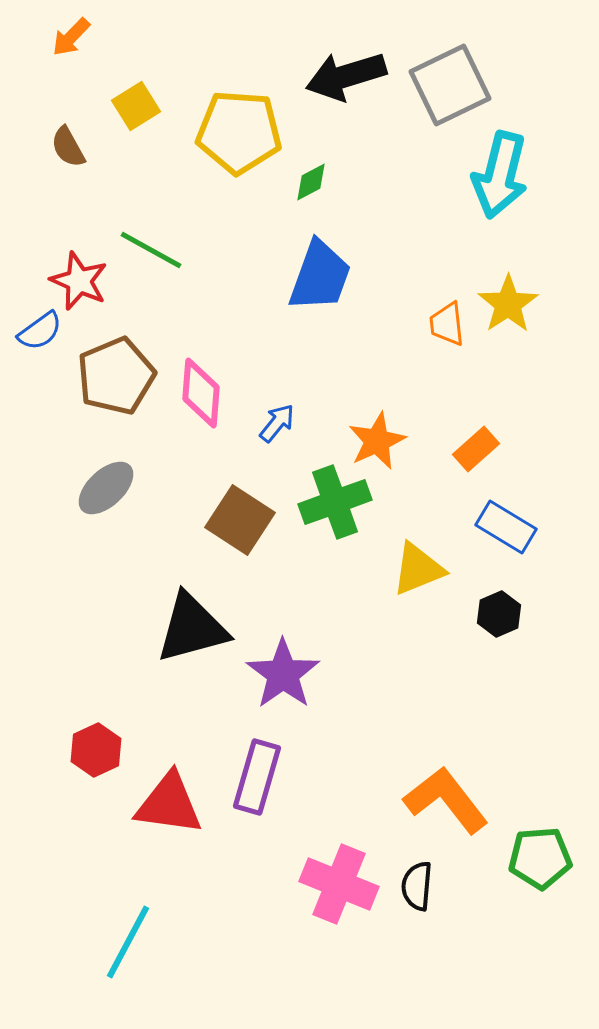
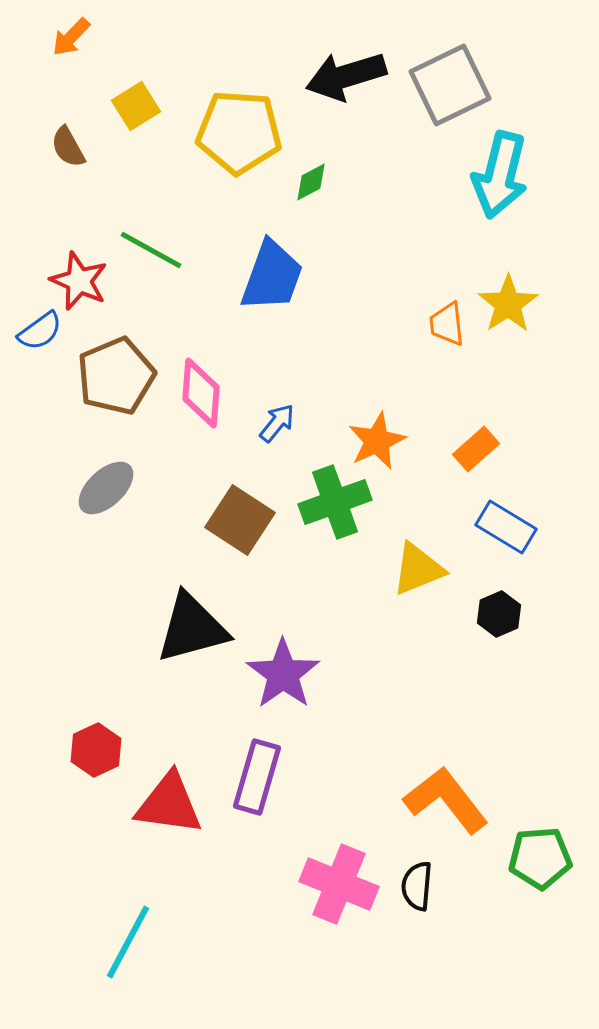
blue trapezoid: moved 48 px left
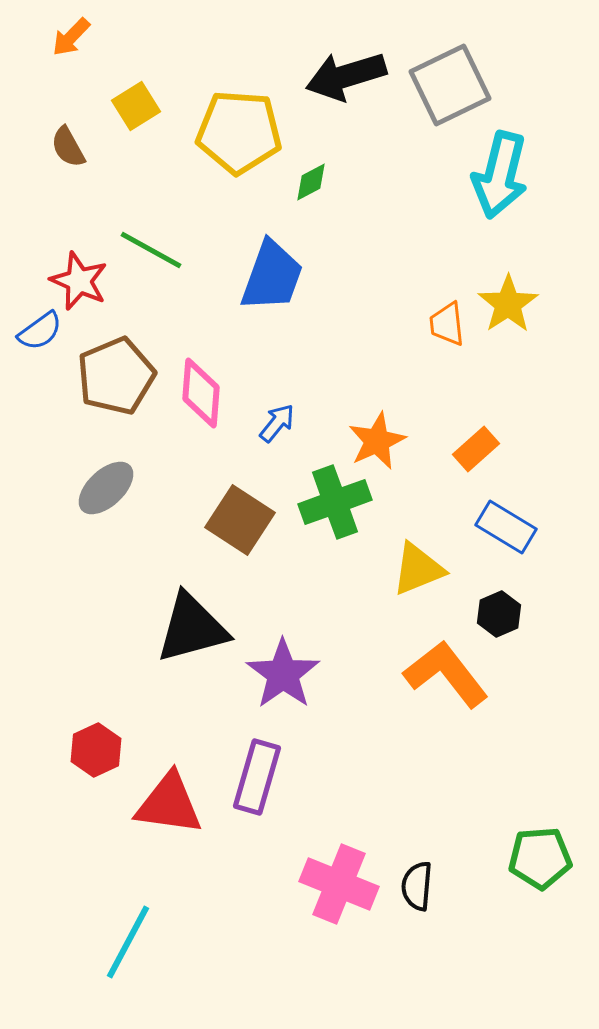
orange L-shape: moved 126 px up
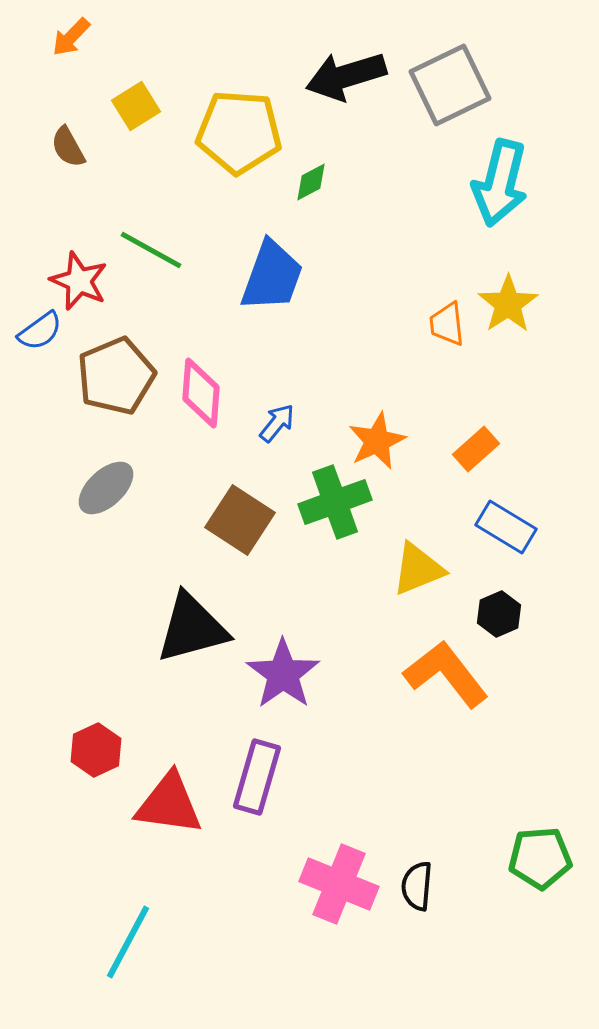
cyan arrow: moved 8 px down
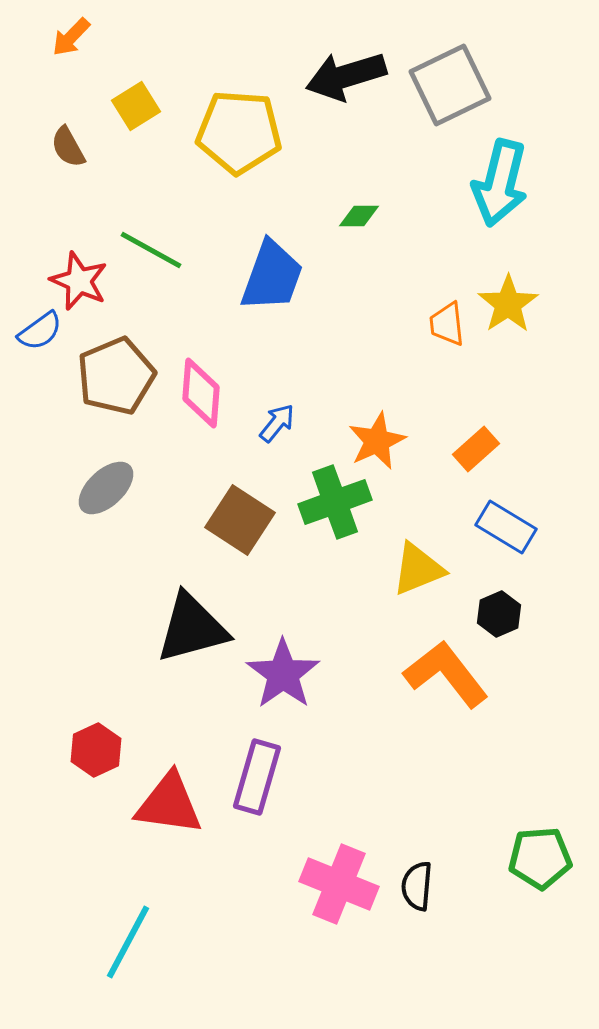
green diamond: moved 48 px right, 34 px down; rotated 27 degrees clockwise
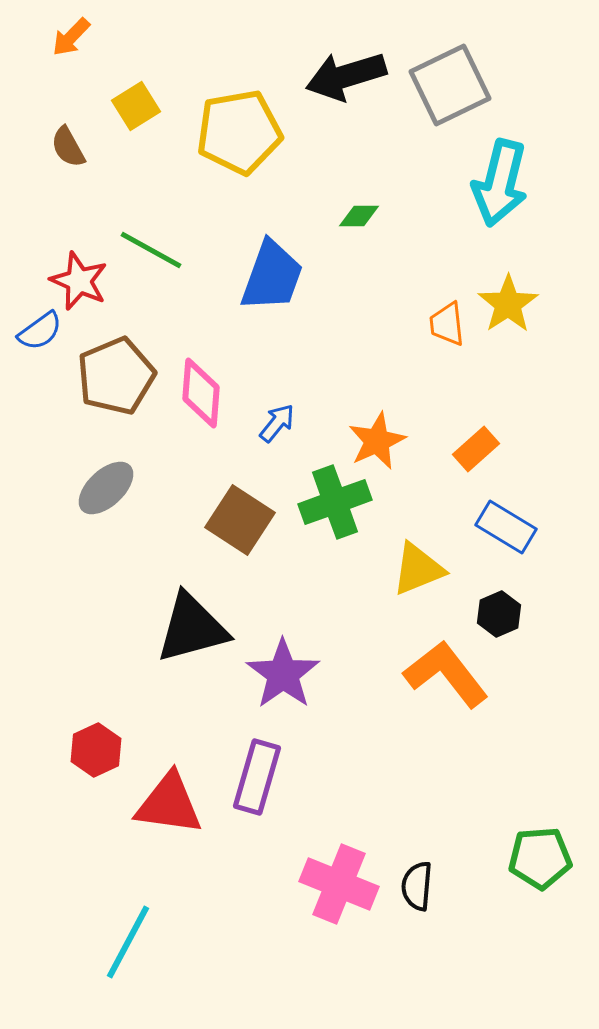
yellow pentagon: rotated 14 degrees counterclockwise
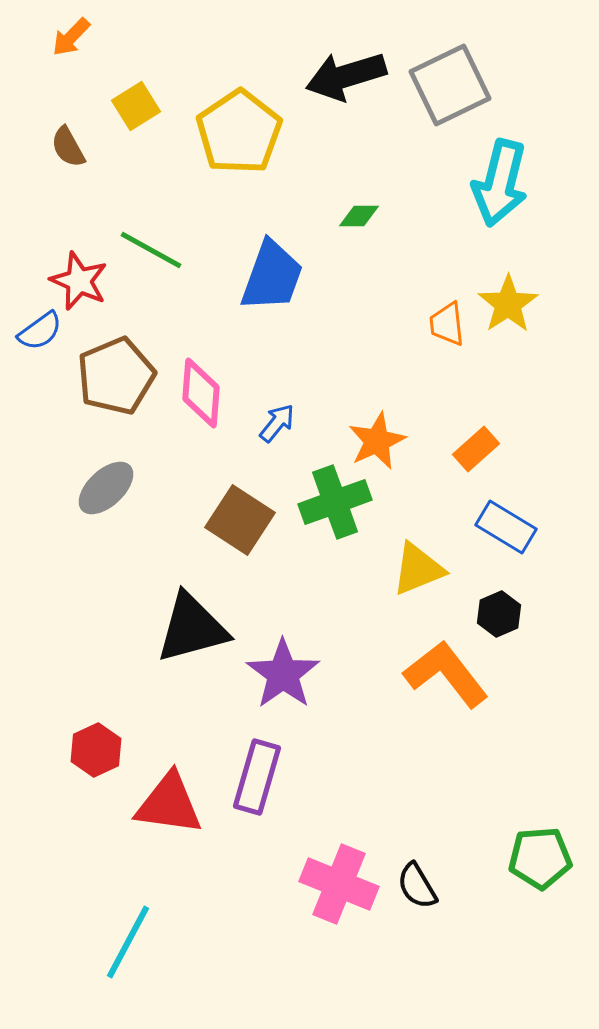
yellow pentagon: rotated 24 degrees counterclockwise
black semicircle: rotated 36 degrees counterclockwise
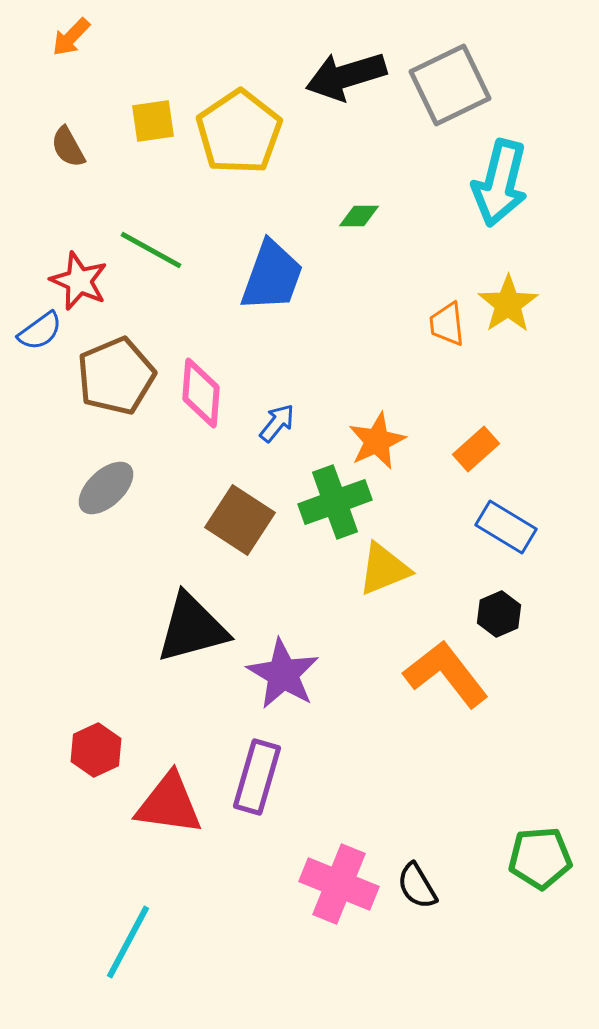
yellow square: moved 17 px right, 15 px down; rotated 24 degrees clockwise
yellow triangle: moved 34 px left
purple star: rotated 6 degrees counterclockwise
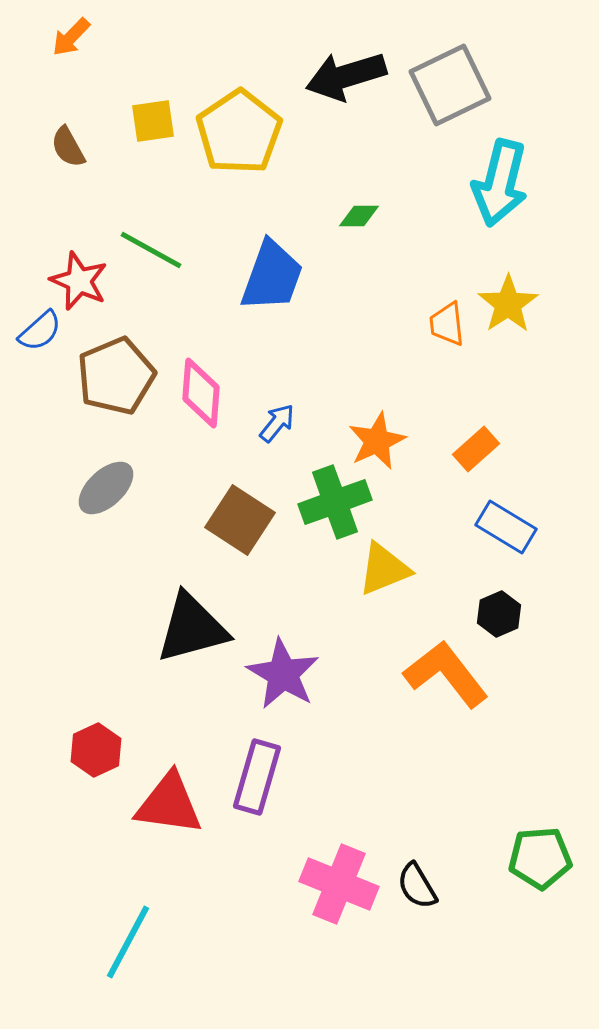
blue semicircle: rotated 6 degrees counterclockwise
